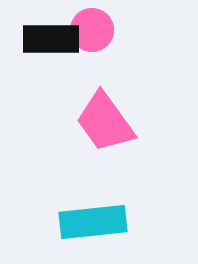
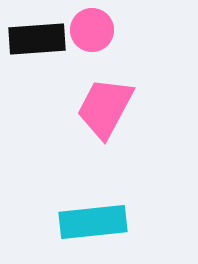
black rectangle: moved 14 px left; rotated 4 degrees counterclockwise
pink trapezoid: moved 14 px up; rotated 64 degrees clockwise
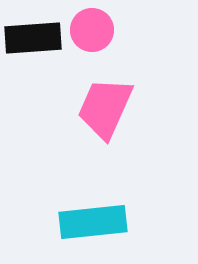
black rectangle: moved 4 px left, 1 px up
pink trapezoid: rotated 4 degrees counterclockwise
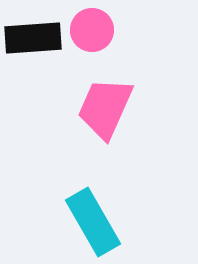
cyan rectangle: rotated 66 degrees clockwise
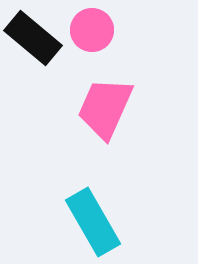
black rectangle: rotated 44 degrees clockwise
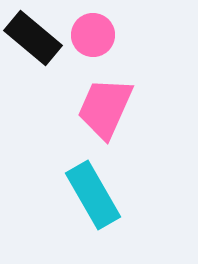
pink circle: moved 1 px right, 5 px down
cyan rectangle: moved 27 px up
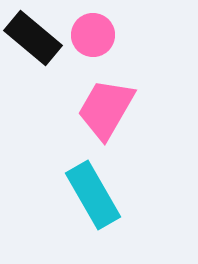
pink trapezoid: moved 1 px right, 1 px down; rotated 6 degrees clockwise
